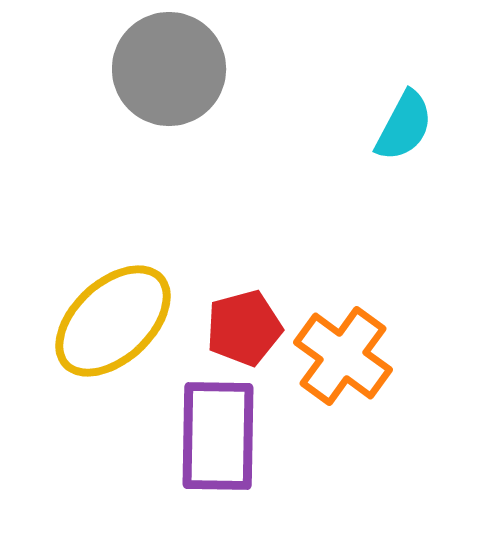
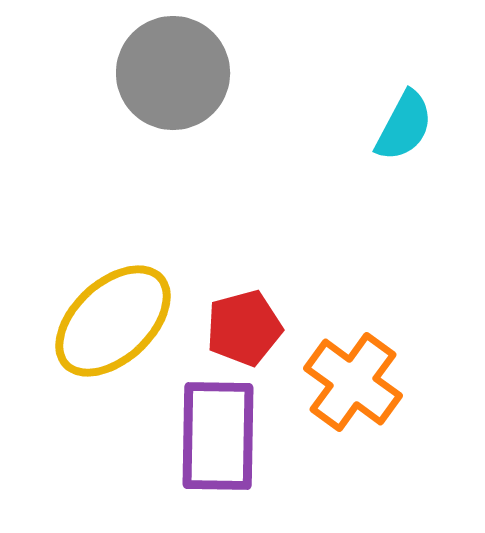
gray circle: moved 4 px right, 4 px down
orange cross: moved 10 px right, 26 px down
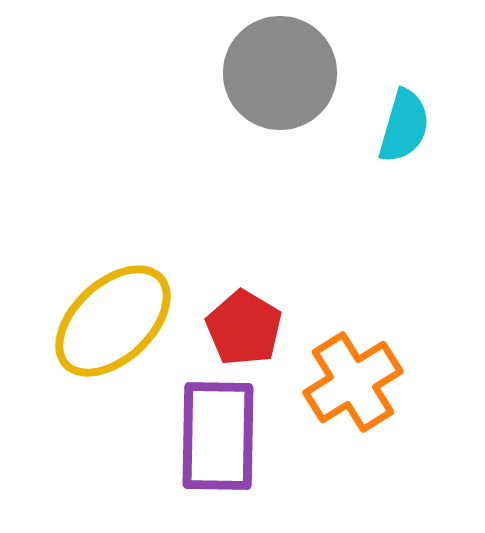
gray circle: moved 107 px right
cyan semicircle: rotated 12 degrees counterclockwise
red pentagon: rotated 26 degrees counterclockwise
orange cross: rotated 22 degrees clockwise
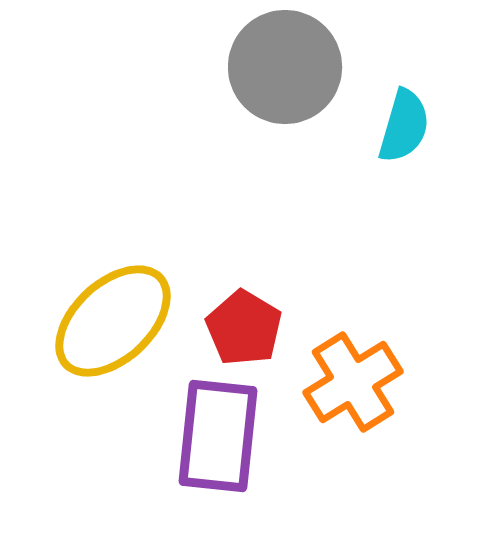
gray circle: moved 5 px right, 6 px up
purple rectangle: rotated 5 degrees clockwise
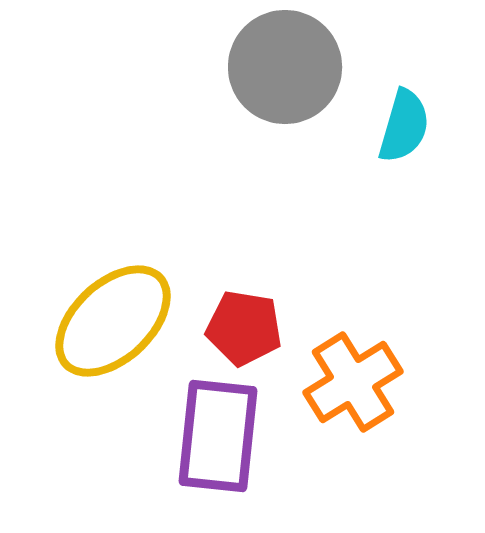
red pentagon: rotated 22 degrees counterclockwise
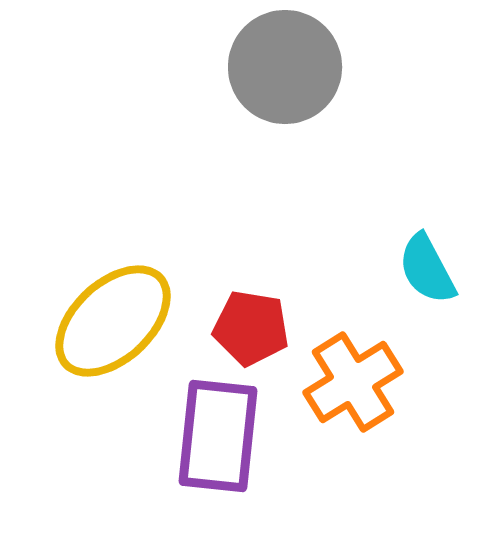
cyan semicircle: moved 23 px right, 143 px down; rotated 136 degrees clockwise
red pentagon: moved 7 px right
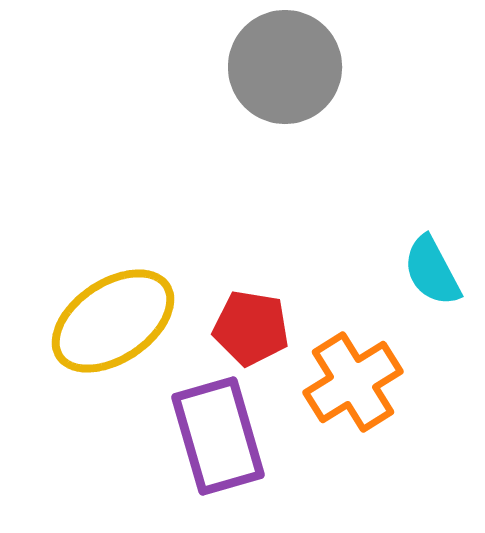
cyan semicircle: moved 5 px right, 2 px down
yellow ellipse: rotated 9 degrees clockwise
purple rectangle: rotated 22 degrees counterclockwise
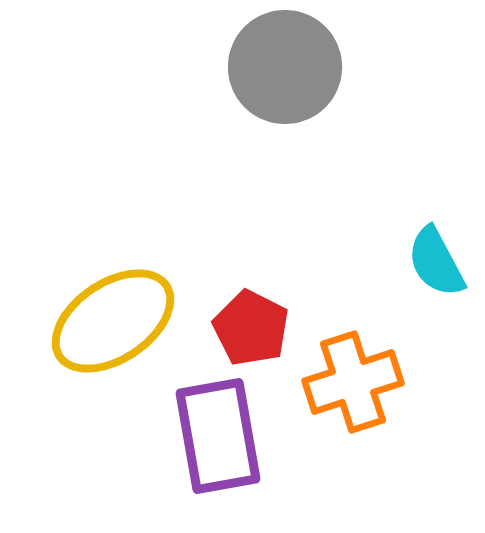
cyan semicircle: moved 4 px right, 9 px up
red pentagon: rotated 18 degrees clockwise
orange cross: rotated 14 degrees clockwise
purple rectangle: rotated 6 degrees clockwise
